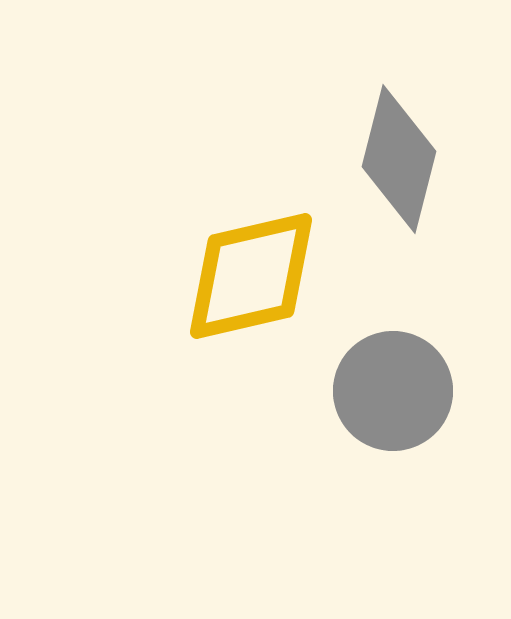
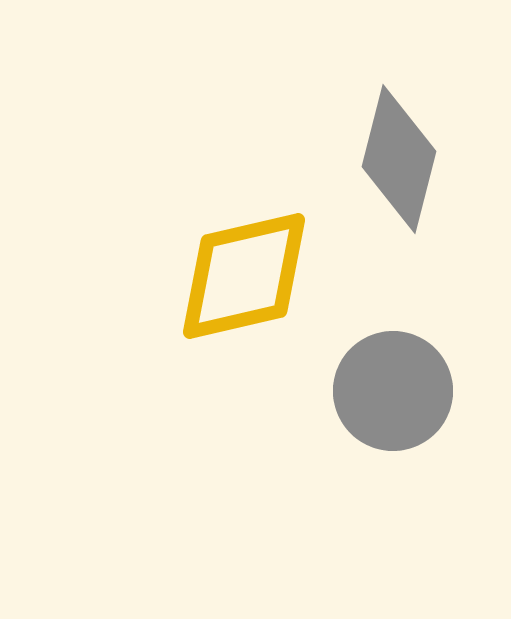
yellow diamond: moved 7 px left
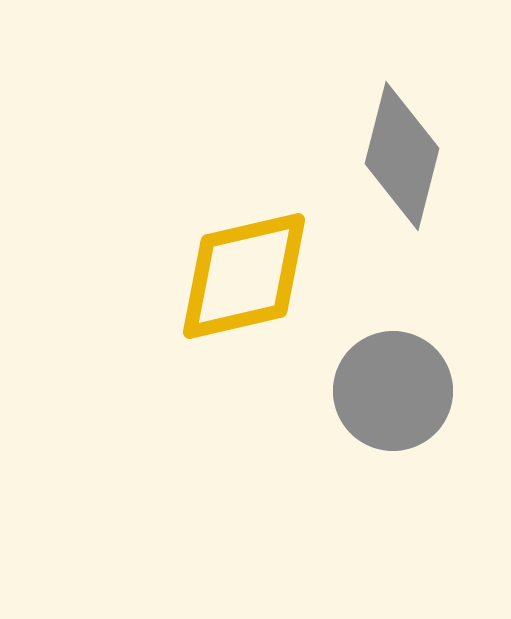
gray diamond: moved 3 px right, 3 px up
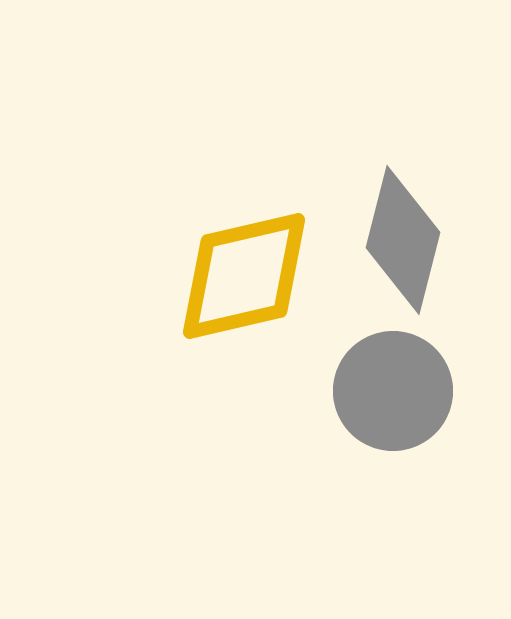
gray diamond: moved 1 px right, 84 px down
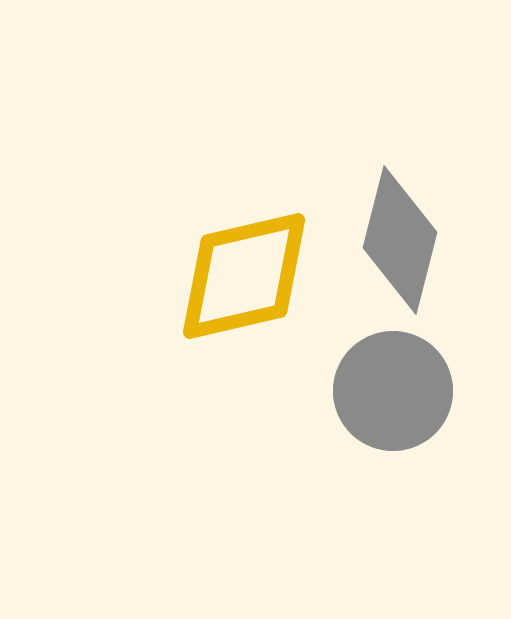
gray diamond: moved 3 px left
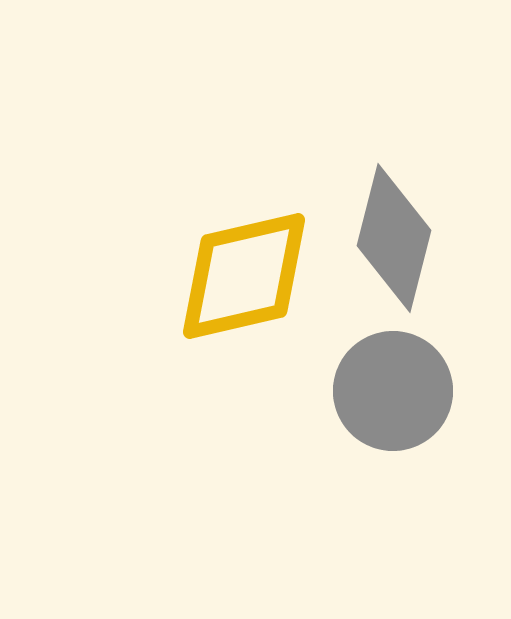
gray diamond: moved 6 px left, 2 px up
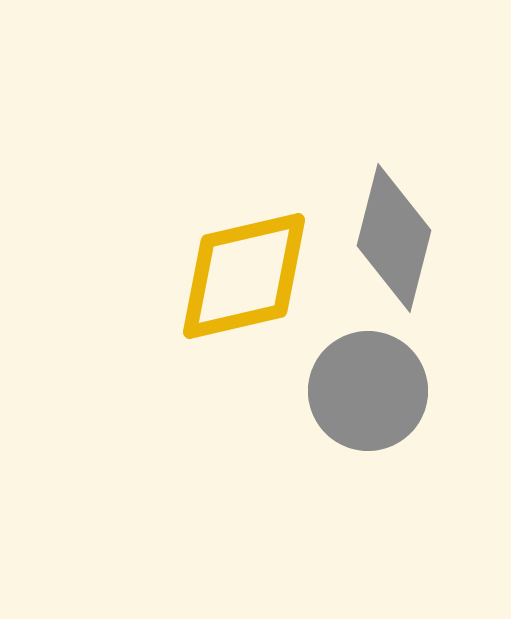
gray circle: moved 25 px left
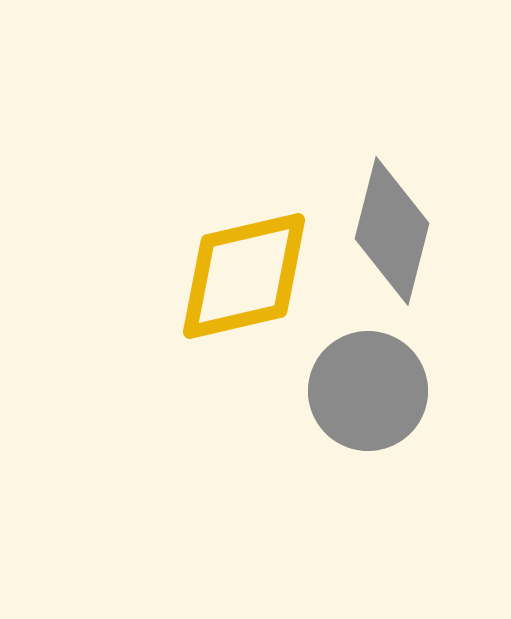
gray diamond: moved 2 px left, 7 px up
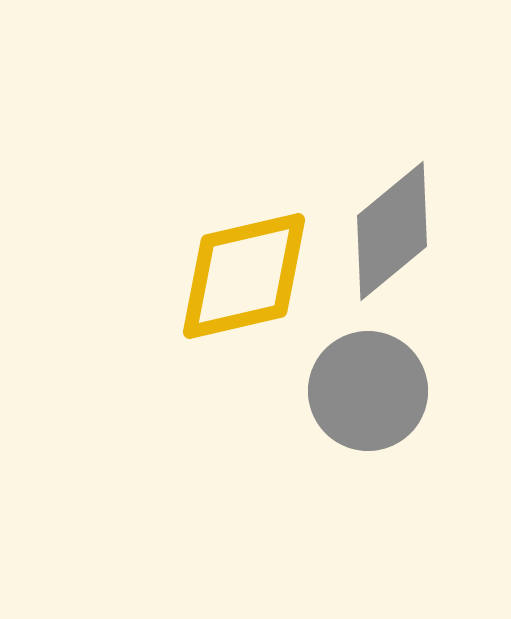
gray diamond: rotated 36 degrees clockwise
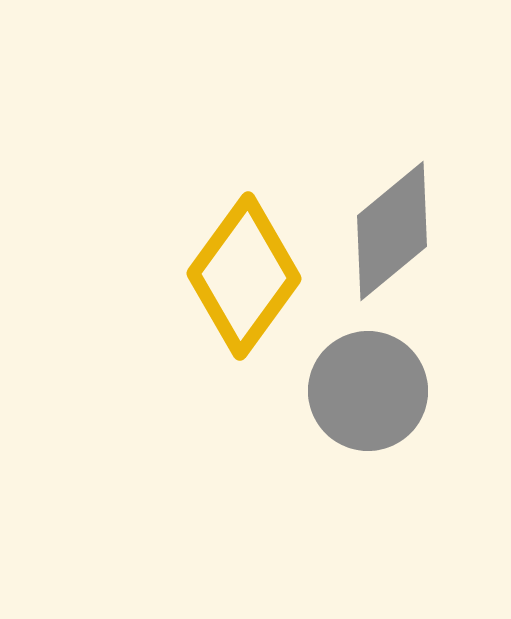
yellow diamond: rotated 41 degrees counterclockwise
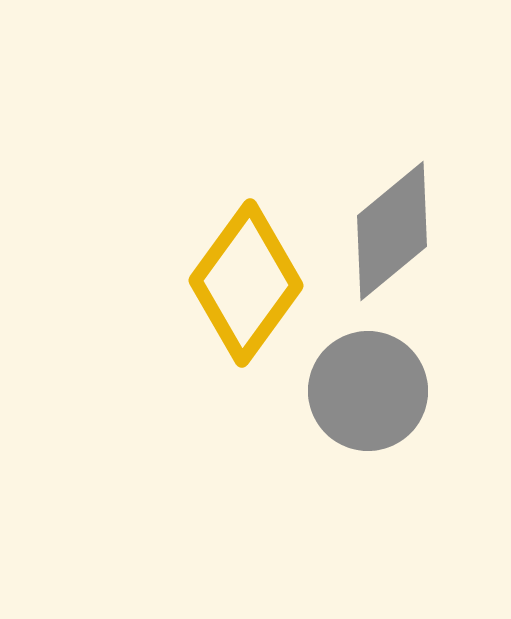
yellow diamond: moved 2 px right, 7 px down
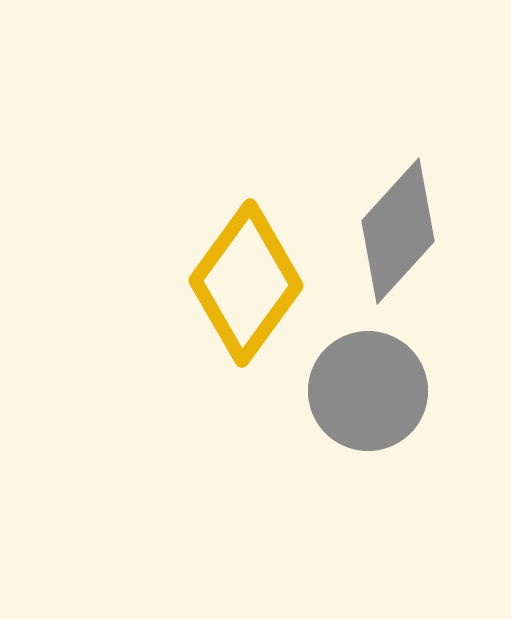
gray diamond: moved 6 px right; rotated 8 degrees counterclockwise
